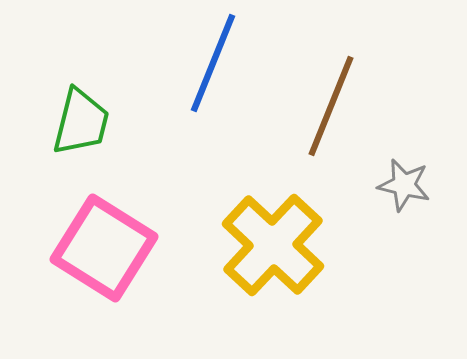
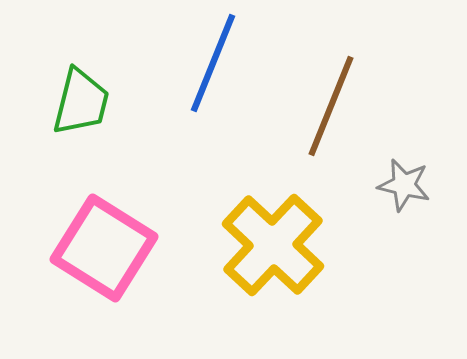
green trapezoid: moved 20 px up
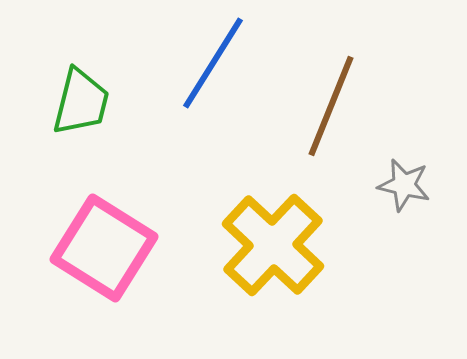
blue line: rotated 10 degrees clockwise
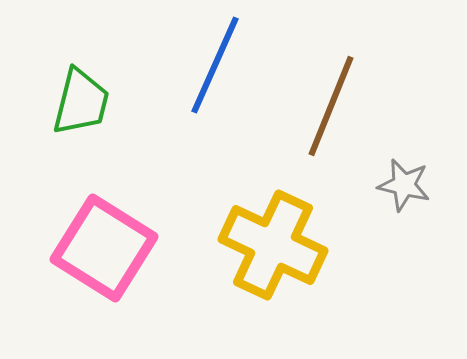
blue line: moved 2 px right, 2 px down; rotated 8 degrees counterclockwise
yellow cross: rotated 18 degrees counterclockwise
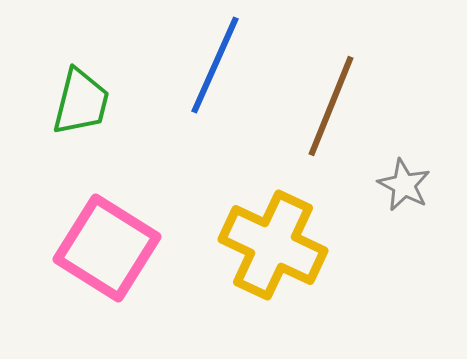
gray star: rotated 14 degrees clockwise
pink square: moved 3 px right
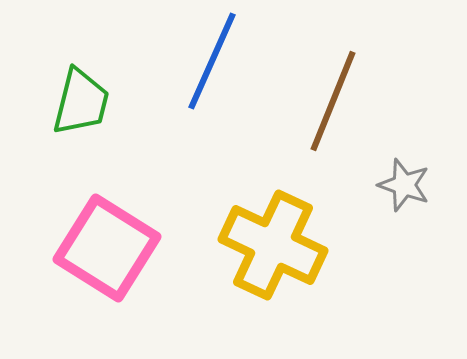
blue line: moved 3 px left, 4 px up
brown line: moved 2 px right, 5 px up
gray star: rotated 8 degrees counterclockwise
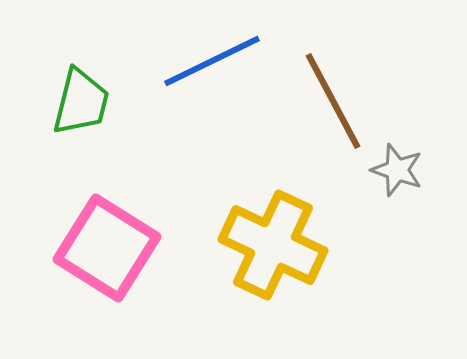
blue line: rotated 40 degrees clockwise
brown line: rotated 50 degrees counterclockwise
gray star: moved 7 px left, 15 px up
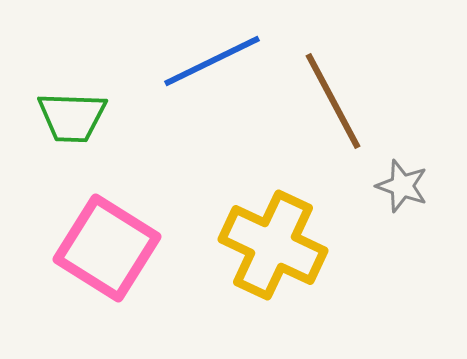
green trapezoid: moved 9 px left, 15 px down; rotated 78 degrees clockwise
gray star: moved 5 px right, 16 px down
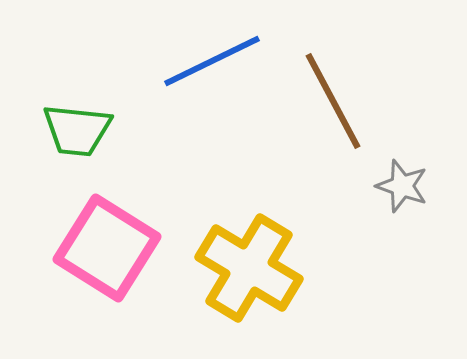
green trapezoid: moved 5 px right, 13 px down; rotated 4 degrees clockwise
yellow cross: moved 24 px left, 23 px down; rotated 6 degrees clockwise
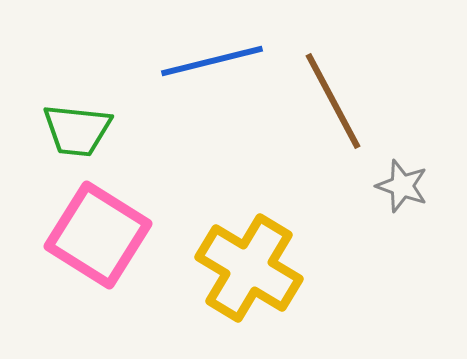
blue line: rotated 12 degrees clockwise
pink square: moved 9 px left, 13 px up
